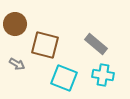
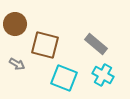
cyan cross: rotated 20 degrees clockwise
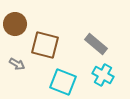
cyan square: moved 1 px left, 4 px down
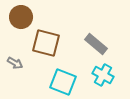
brown circle: moved 6 px right, 7 px up
brown square: moved 1 px right, 2 px up
gray arrow: moved 2 px left, 1 px up
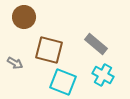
brown circle: moved 3 px right
brown square: moved 3 px right, 7 px down
